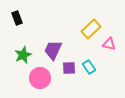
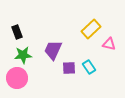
black rectangle: moved 14 px down
green star: rotated 18 degrees clockwise
pink circle: moved 23 px left
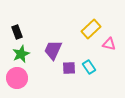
green star: moved 2 px left, 1 px up; rotated 18 degrees counterclockwise
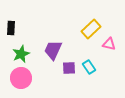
black rectangle: moved 6 px left, 4 px up; rotated 24 degrees clockwise
pink circle: moved 4 px right
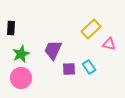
purple square: moved 1 px down
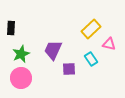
cyan rectangle: moved 2 px right, 8 px up
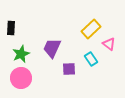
pink triangle: rotated 24 degrees clockwise
purple trapezoid: moved 1 px left, 2 px up
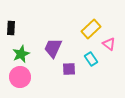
purple trapezoid: moved 1 px right
pink circle: moved 1 px left, 1 px up
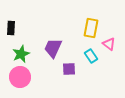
yellow rectangle: moved 1 px up; rotated 36 degrees counterclockwise
cyan rectangle: moved 3 px up
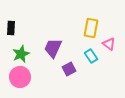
purple square: rotated 24 degrees counterclockwise
